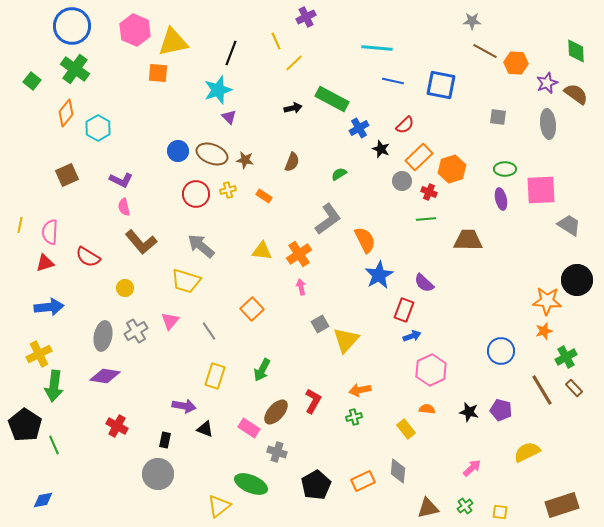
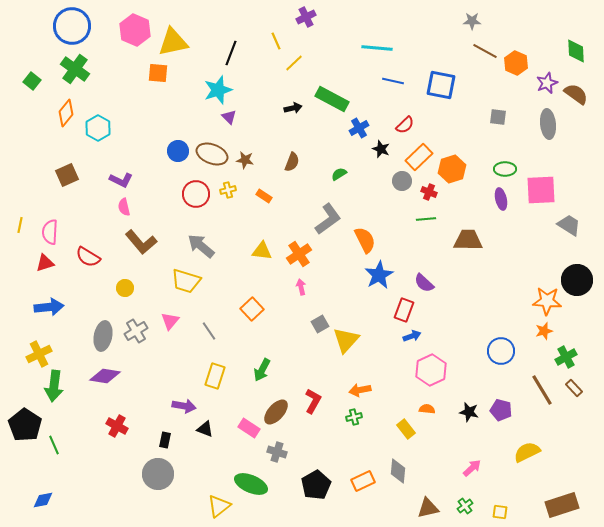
orange hexagon at (516, 63): rotated 20 degrees clockwise
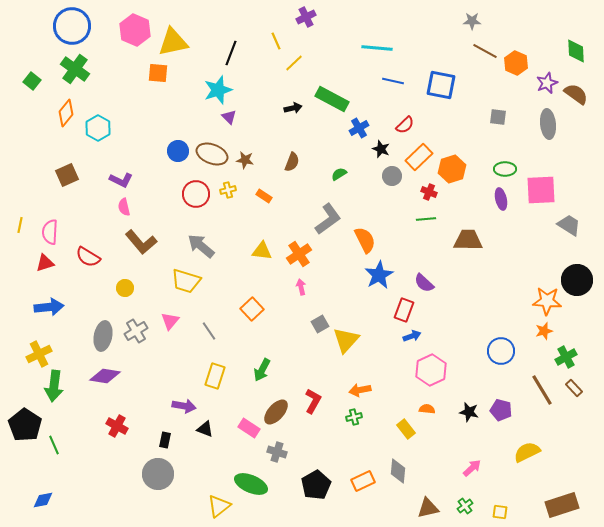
gray circle at (402, 181): moved 10 px left, 5 px up
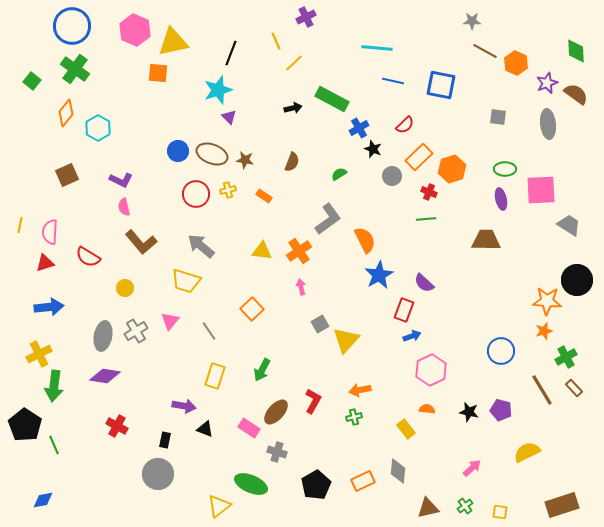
black star at (381, 149): moved 8 px left
brown trapezoid at (468, 240): moved 18 px right
orange cross at (299, 254): moved 3 px up
